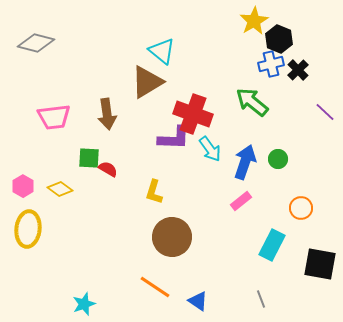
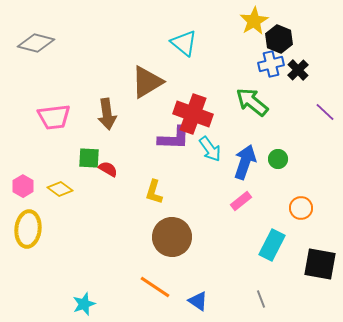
cyan triangle: moved 22 px right, 8 px up
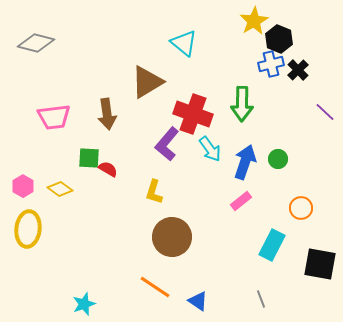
green arrow: moved 10 px left, 2 px down; rotated 128 degrees counterclockwise
purple L-shape: moved 7 px left, 6 px down; rotated 128 degrees clockwise
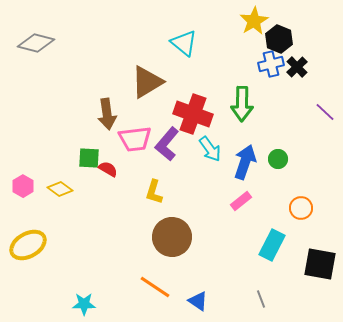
black cross: moved 1 px left, 3 px up
pink trapezoid: moved 81 px right, 22 px down
yellow ellipse: moved 16 px down; rotated 54 degrees clockwise
cyan star: rotated 20 degrees clockwise
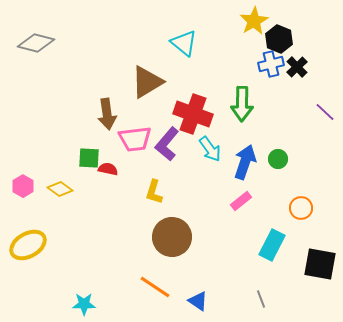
red semicircle: rotated 18 degrees counterclockwise
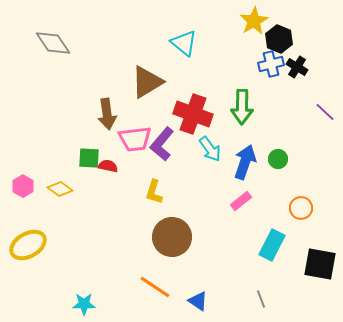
gray diamond: moved 17 px right; rotated 42 degrees clockwise
black cross: rotated 15 degrees counterclockwise
green arrow: moved 3 px down
purple L-shape: moved 5 px left
red semicircle: moved 3 px up
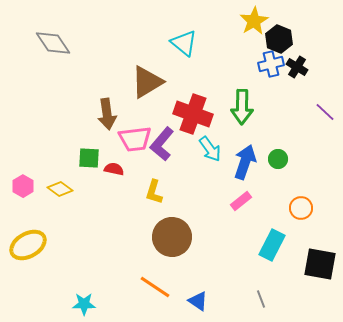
red semicircle: moved 6 px right, 3 px down
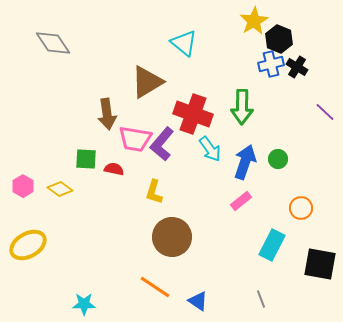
pink trapezoid: rotated 16 degrees clockwise
green square: moved 3 px left, 1 px down
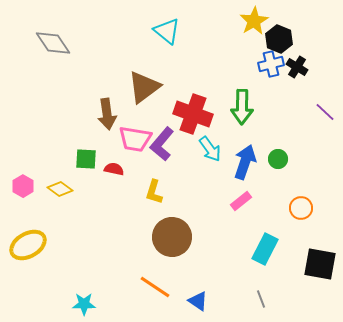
cyan triangle: moved 17 px left, 12 px up
brown triangle: moved 3 px left, 5 px down; rotated 6 degrees counterclockwise
cyan rectangle: moved 7 px left, 4 px down
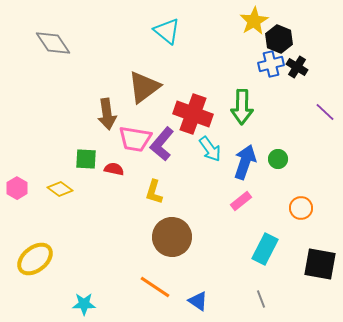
pink hexagon: moved 6 px left, 2 px down
yellow ellipse: moved 7 px right, 14 px down; rotated 9 degrees counterclockwise
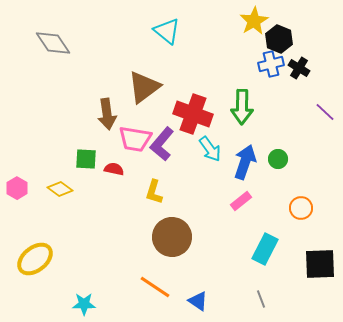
black cross: moved 2 px right, 1 px down
black square: rotated 12 degrees counterclockwise
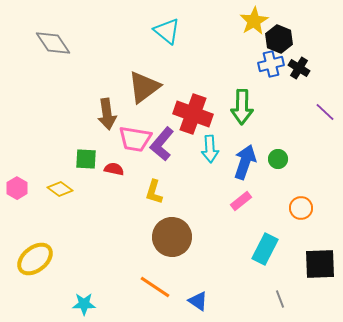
cyan arrow: rotated 32 degrees clockwise
gray line: moved 19 px right
